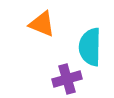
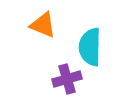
orange triangle: moved 1 px right, 1 px down
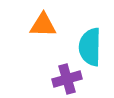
orange triangle: rotated 20 degrees counterclockwise
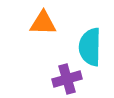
orange triangle: moved 2 px up
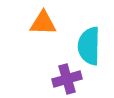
cyan semicircle: moved 1 px left, 1 px up
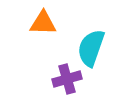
cyan semicircle: moved 2 px right, 2 px down; rotated 18 degrees clockwise
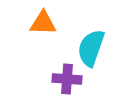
purple cross: rotated 20 degrees clockwise
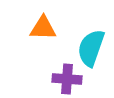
orange triangle: moved 5 px down
